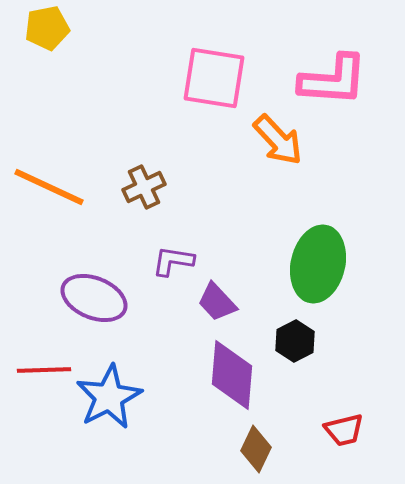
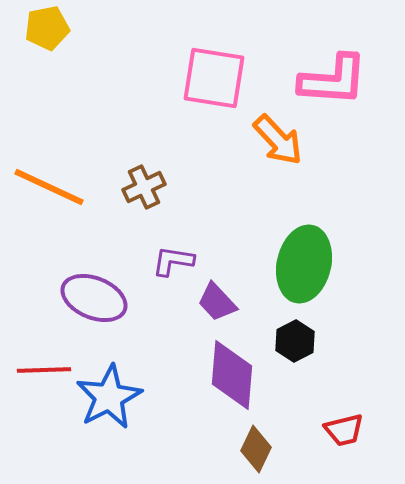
green ellipse: moved 14 px left
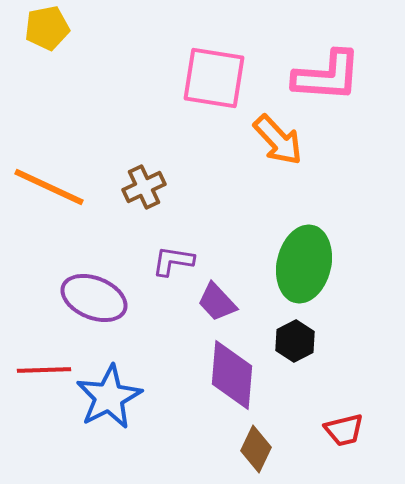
pink L-shape: moved 6 px left, 4 px up
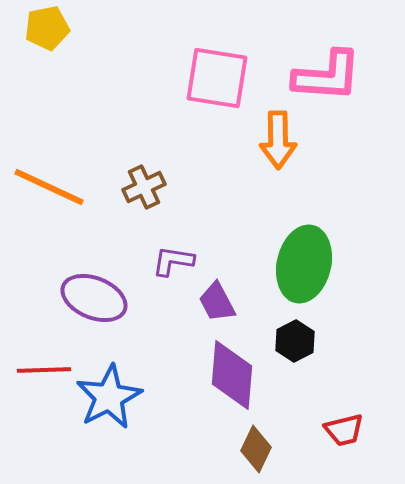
pink square: moved 3 px right
orange arrow: rotated 42 degrees clockwise
purple trapezoid: rotated 15 degrees clockwise
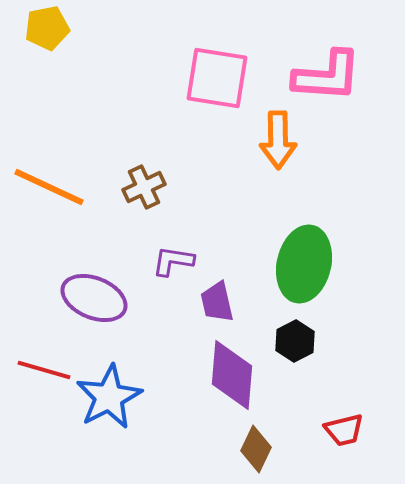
purple trapezoid: rotated 15 degrees clockwise
red line: rotated 18 degrees clockwise
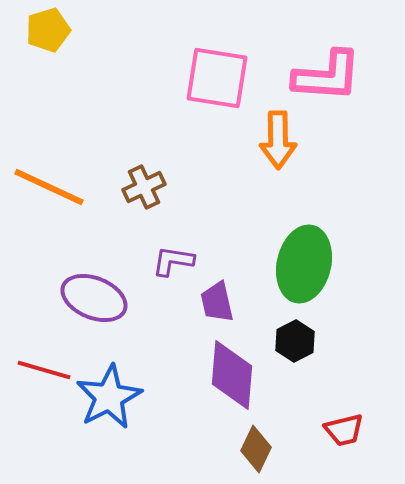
yellow pentagon: moved 1 px right, 2 px down; rotated 6 degrees counterclockwise
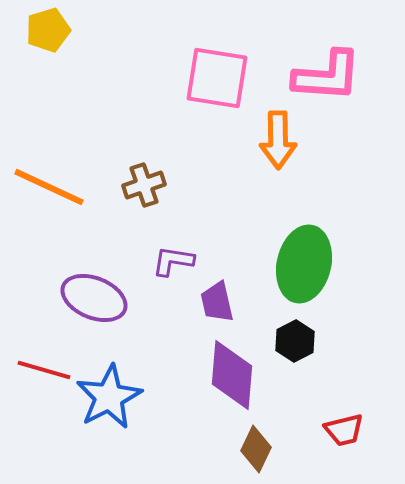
brown cross: moved 2 px up; rotated 6 degrees clockwise
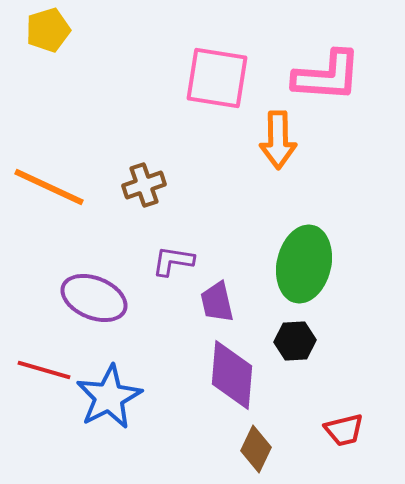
black hexagon: rotated 24 degrees clockwise
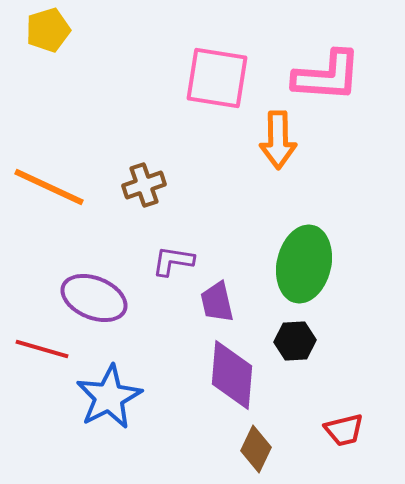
red line: moved 2 px left, 21 px up
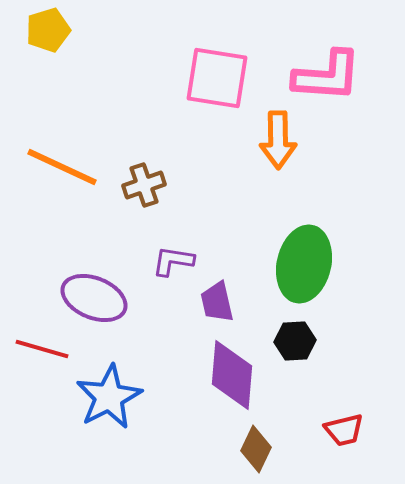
orange line: moved 13 px right, 20 px up
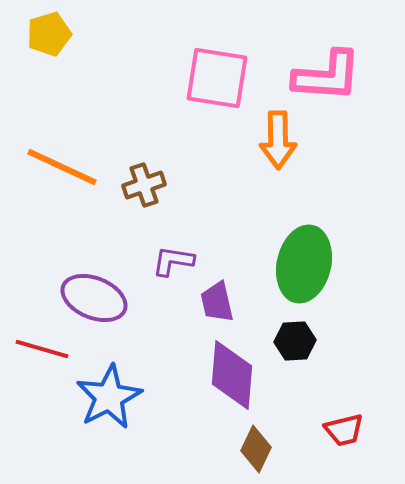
yellow pentagon: moved 1 px right, 4 px down
